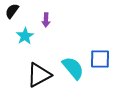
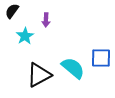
blue square: moved 1 px right, 1 px up
cyan semicircle: rotated 10 degrees counterclockwise
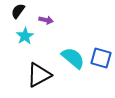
black semicircle: moved 6 px right
purple arrow: rotated 80 degrees counterclockwise
blue square: rotated 15 degrees clockwise
cyan semicircle: moved 10 px up
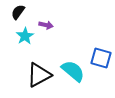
black semicircle: moved 1 px down
purple arrow: moved 5 px down
cyan semicircle: moved 13 px down
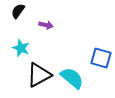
black semicircle: moved 1 px up
cyan star: moved 4 px left, 12 px down; rotated 18 degrees counterclockwise
cyan semicircle: moved 1 px left, 7 px down
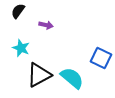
blue square: rotated 10 degrees clockwise
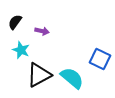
black semicircle: moved 3 px left, 11 px down
purple arrow: moved 4 px left, 6 px down
cyan star: moved 2 px down
blue square: moved 1 px left, 1 px down
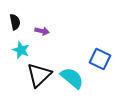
black semicircle: rotated 133 degrees clockwise
black triangle: rotated 16 degrees counterclockwise
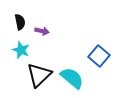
black semicircle: moved 5 px right
blue square: moved 1 px left, 3 px up; rotated 15 degrees clockwise
